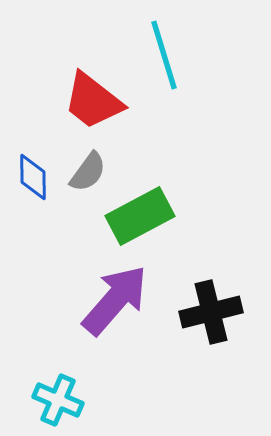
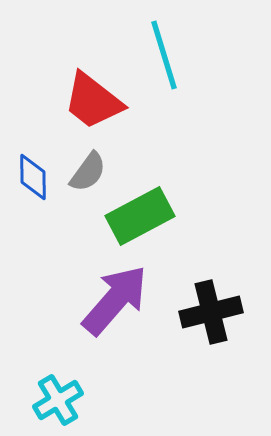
cyan cross: rotated 36 degrees clockwise
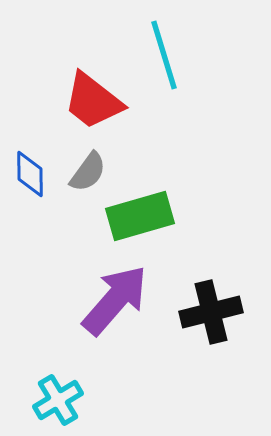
blue diamond: moved 3 px left, 3 px up
green rectangle: rotated 12 degrees clockwise
